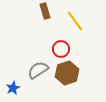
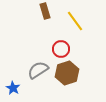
blue star: rotated 16 degrees counterclockwise
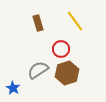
brown rectangle: moved 7 px left, 12 px down
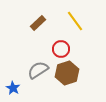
brown rectangle: rotated 63 degrees clockwise
